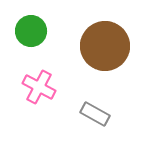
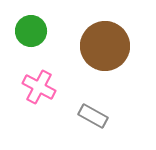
gray rectangle: moved 2 px left, 2 px down
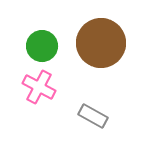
green circle: moved 11 px right, 15 px down
brown circle: moved 4 px left, 3 px up
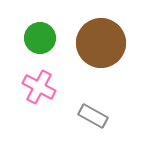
green circle: moved 2 px left, 8 px up
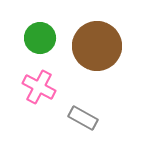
brown circle: moved 4 px left, 3 px down
gray rectangle: moved 10 px left, 2 px down
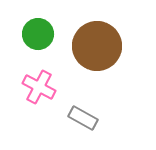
green circle: moved 2 px left, 4 px up
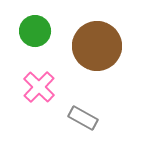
green circle: moved 3 px left, 3 px up
pink cross: rotated 16 degrees clockwise
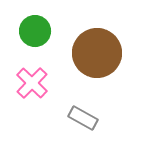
brown circle: moved 7 px down
pink cross: moved 7 px left, 4 px up
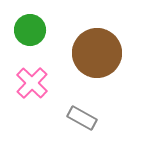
green circle: moved 5 px left, 1 px up
gray rectangle: moved 1 px left
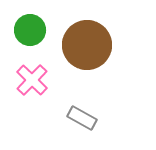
brown circle: moved 10 px left, 8 px up
pink cross: moved 3 px up
